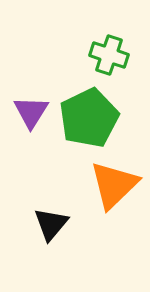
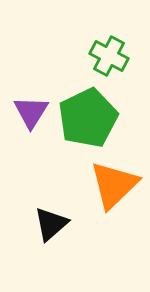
green cross: moved 1 px down; rotated 9 degrees clockwise
green pentagon: moved 1 px left
black triangle: rotated 9 degrees clockwise
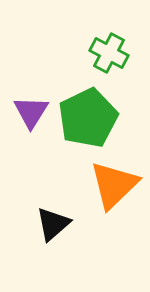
green cross: moved 3 px up
black triangle: moved 2 px right
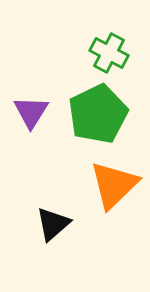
green pentagon: moved 10 px right, 4 px up
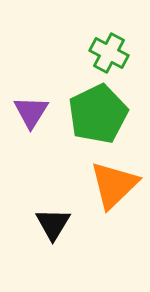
black triangle: rotated 18 degrees counterclockwise
